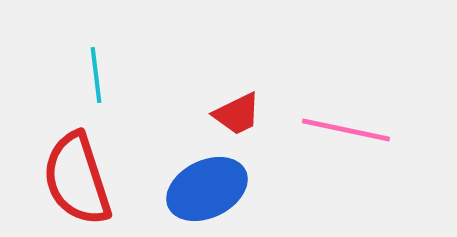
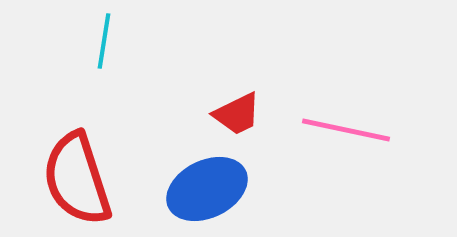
cyan line: moved 8 px right, 34 px up; rotated 16 degrees clockwise
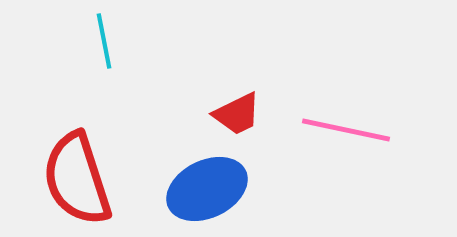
cyan line: rotated 20 degrees counterclockwise
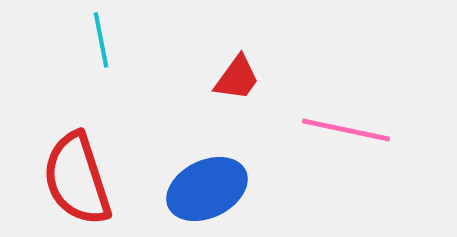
cyan line: moved 3 px left, 1 px up
red trapezoid: moved 36 px up; rotated 28 degrees counterclockwise
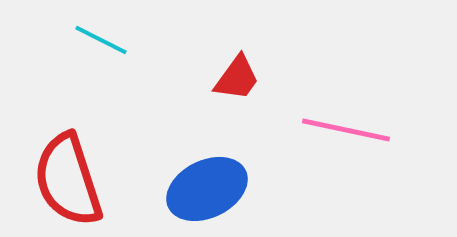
cyan line: rotated 52 degrees counterclockwise
red semicircle: moved 9 px left, 1 px down
